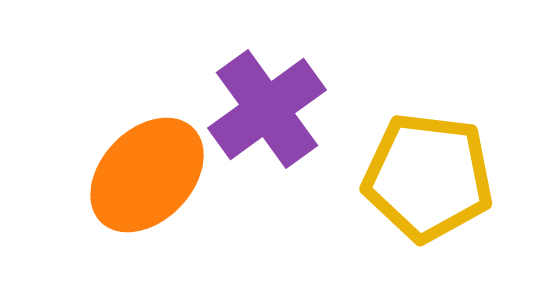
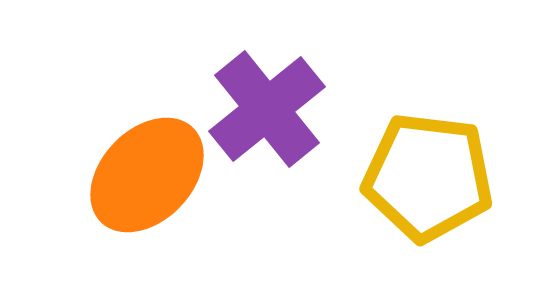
purple cross: rotated 3 degrees counterclockwise
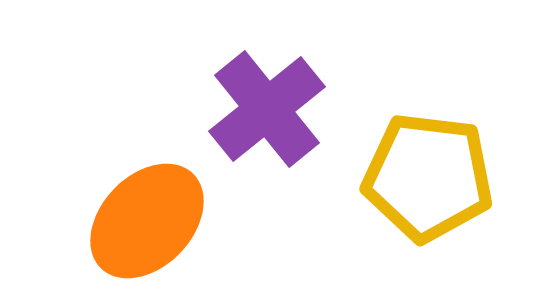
orange ellipse: moved 46 px down
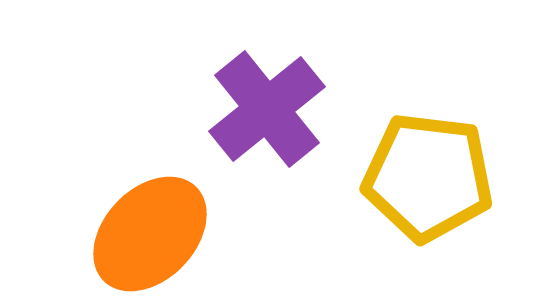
orange ellipse: moved 3 px right, 13 px down
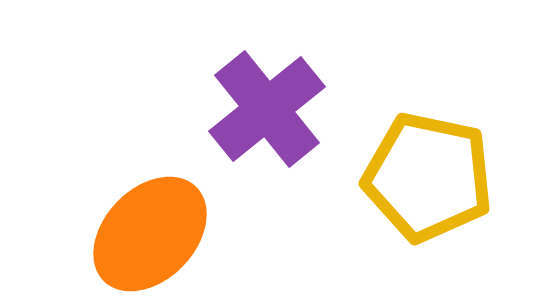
yellow pentagon: rotated 5 degrees clockwise
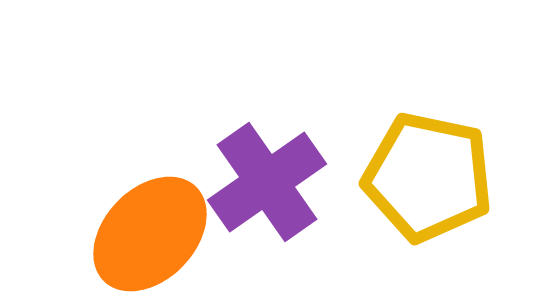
purple cross: moved 73 px down; rotated 4 degrees clockwise
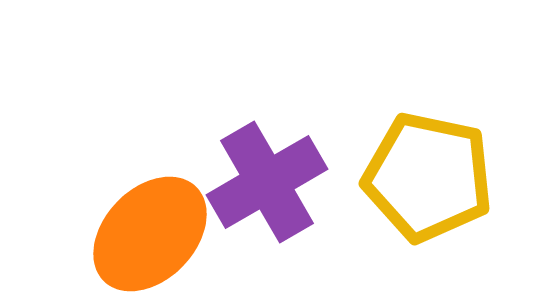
purple cross: rotated 5 degrees clockwise
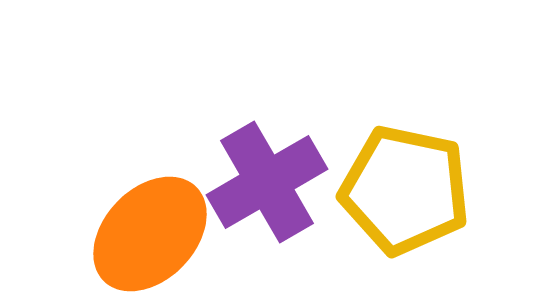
yellow pentagon: moved 23 px left, 13 px down
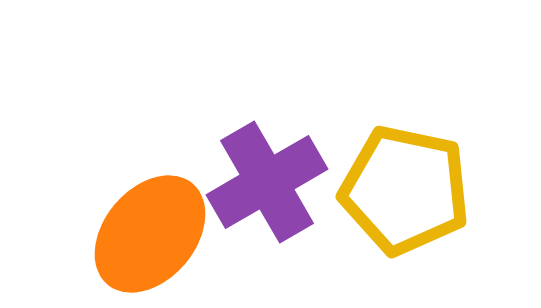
orange ellipse: rotated 4 degrees counterclockwise
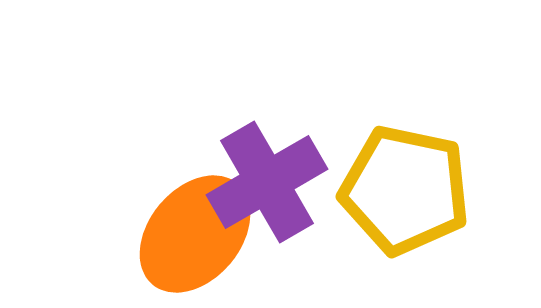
orange ellipse: moved 45 px right
